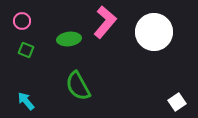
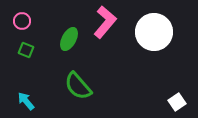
green ellipse: rotated 55 degrees counterclockwise
green semicircle: rotated 12 degrees counterclockwise
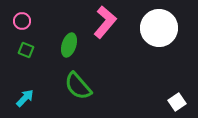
white circle: moved 5 px right, 4 px up
green ellipse: moved 6 px down; rotated 10 degrees counterclockwise
cyan arrow: moved 1 px left, 3 px up; rotated 84 degrees clockwise
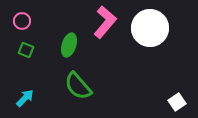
white circle: moved 9 px left
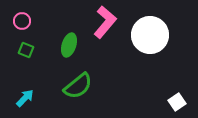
white circle: moved 7 px down
green semicircle: rotated 88 degrees counterclockwise
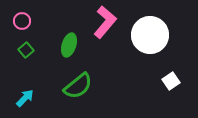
green square: rotated 28 degrees clockwise
white square: moved 6 px left, 21 px up
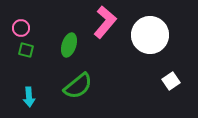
pink circle: moved 1 px left, 7 px down
green square: rotated 35 degrees counterclockwise
cyan arrow: moved 4 px right, 1 px up; rotated 132 degrees clockwise
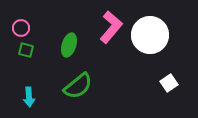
pink L-shape: moved 6 px right, 5 px down
white square: moved 2 px left, 2 px down
